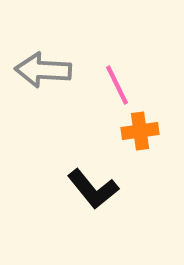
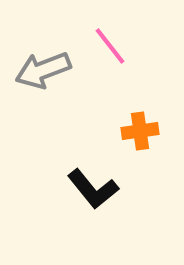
gray arrow: rotated 24 degrees counterclockwise
pink line: moved 7 px left, 39 px up; rotated 12 degrees counterclockwise
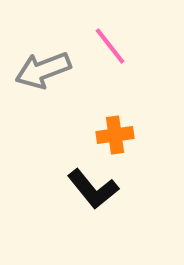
orange cross: moved 25 px left, 4 px down
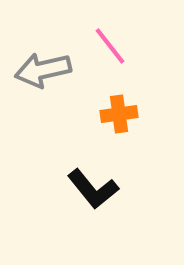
gray arrow: rotated 8 degrees clockwise
orange cross: moved 4 px right, 21 px up
